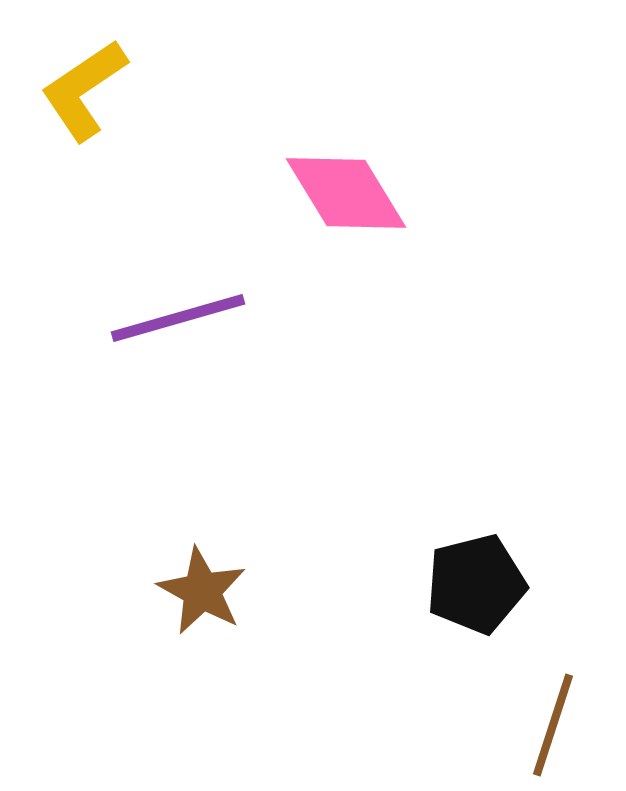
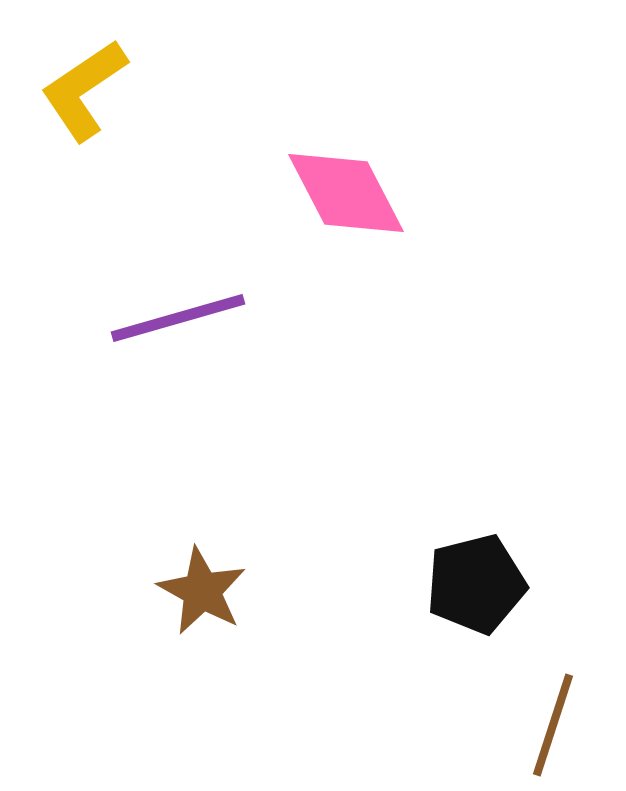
pink diamond: rotated 4 degrees clockwise
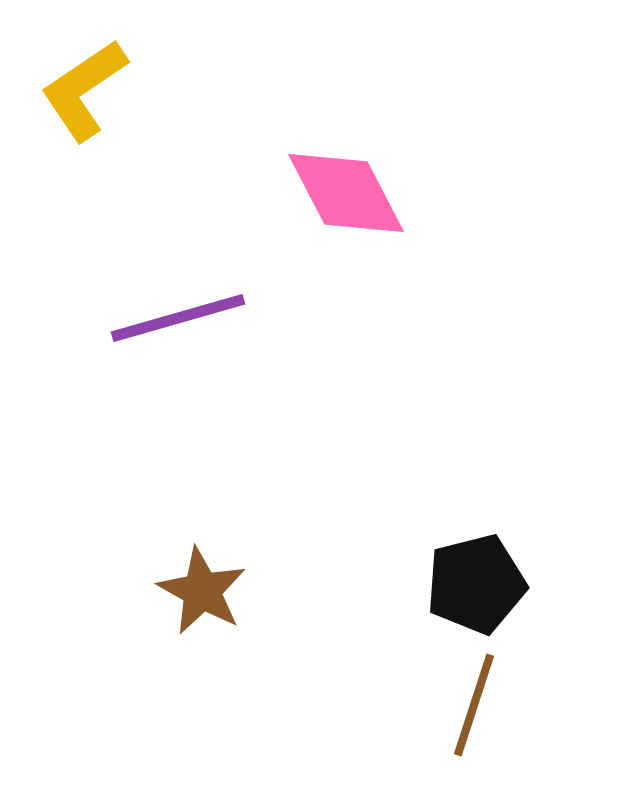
brown line: moved 79 px left, 20 px up
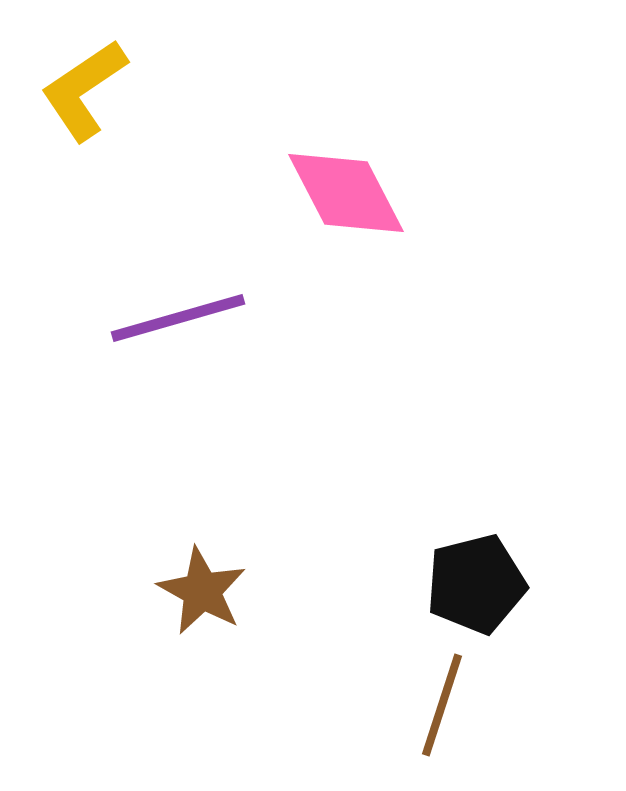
brown line: moved 32 px left
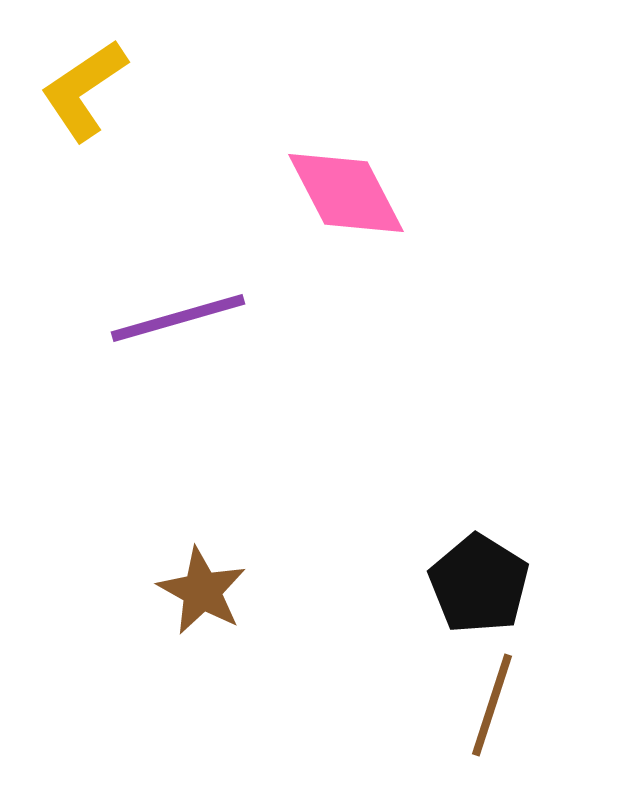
black pentagon: moved 3 px right; rotated 26 degrees counterclockwise
brown line: moved 50 px right
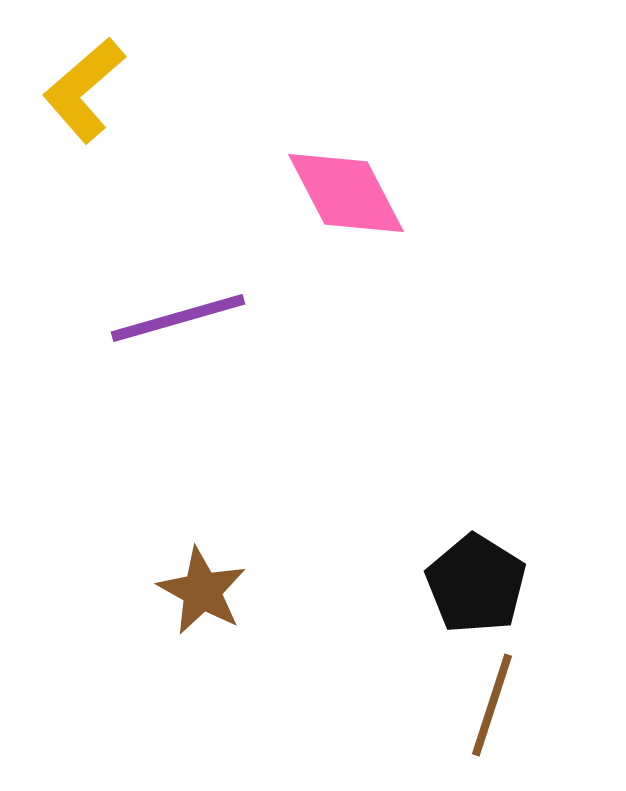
yellow L-shape: rotated 7 degrees counterclockwise
black pentagon: moved 3 px left
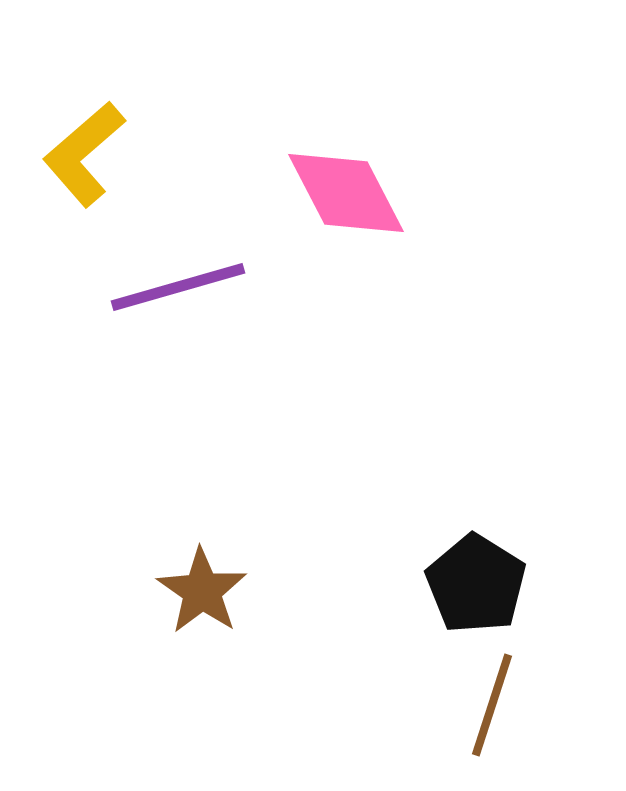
yellow L-shape: moved 64 px down
purple line: moved 31 px up
brown star: rotated 6 degrees clockwise
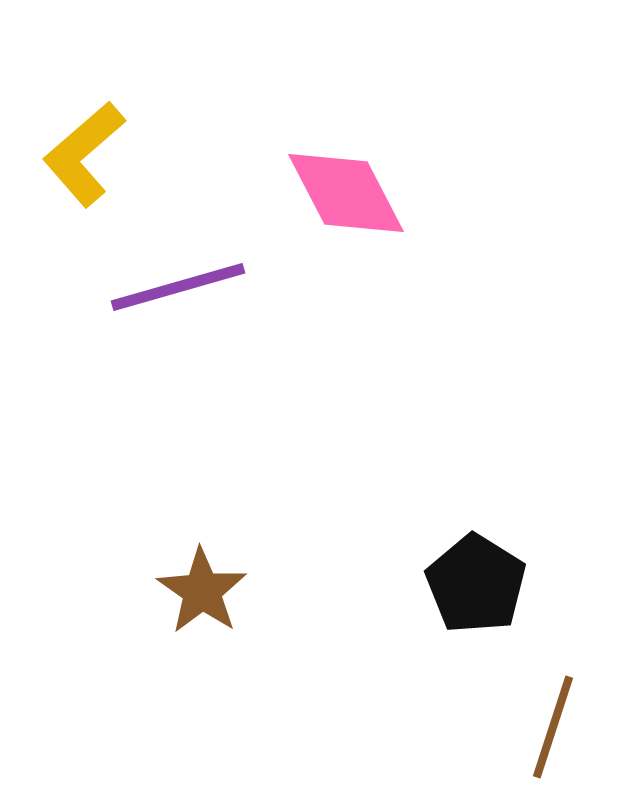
brown line: moved 61 px right, 22 px down
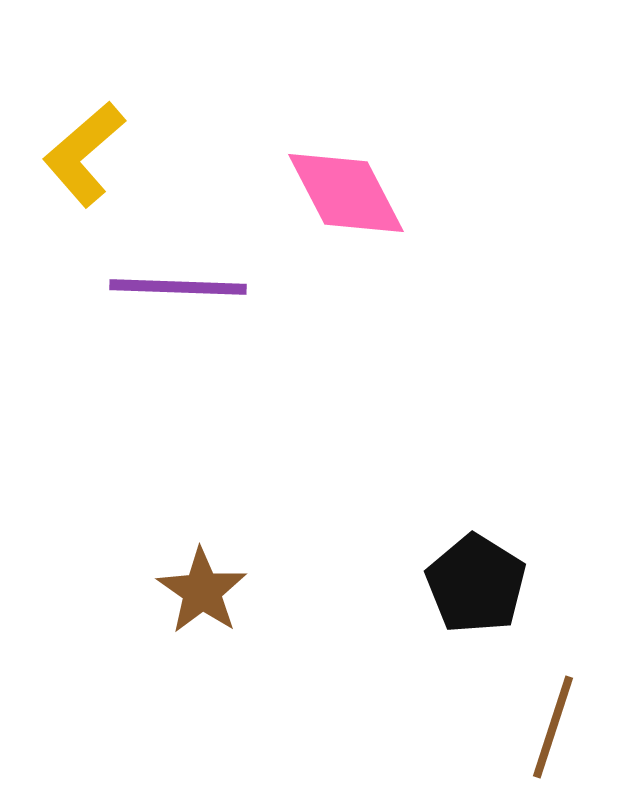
purple line: rotated 18 degrees clockwise
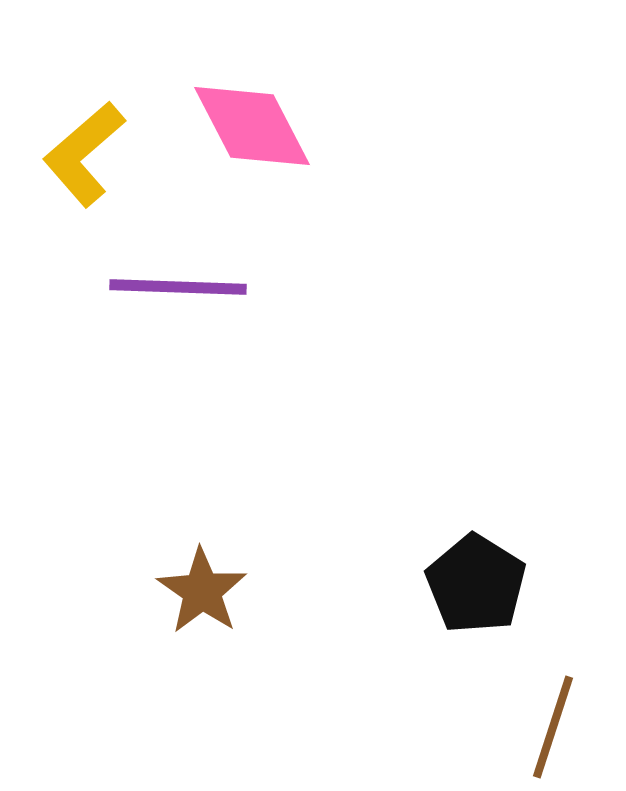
pink diamond: moved 94 px left, 67 px up
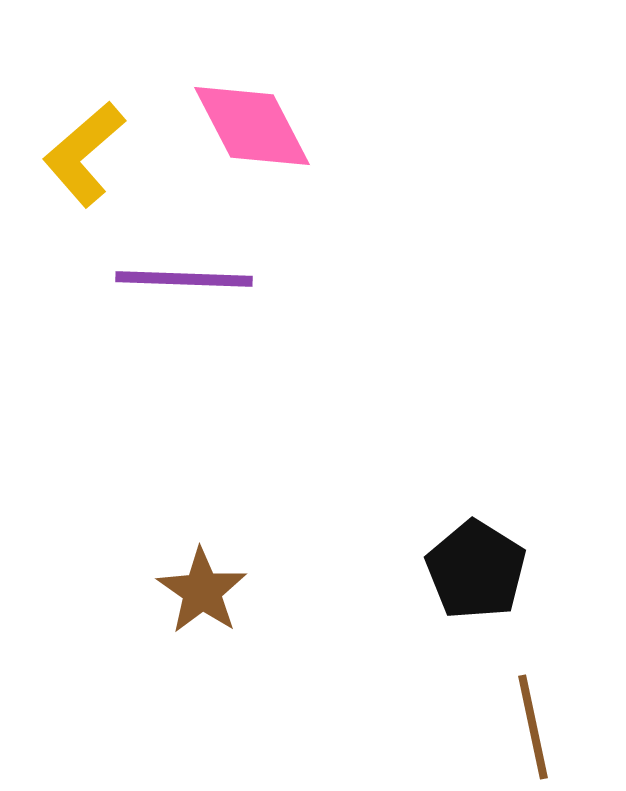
purple line: moved 6 px right, 8 px up
black pentagon: moved 14 px up
brown line: moved 20 px left; rotated 30 degrees counterclockwise
